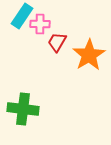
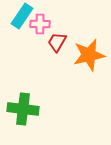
orange star: rotated 20 degrees clockwise
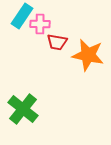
red trapezoid: rotated 110 degrees counterclockwise
orange star: moved 1 px left; rotated 24 degrees clockwise
green cross: rotated 32 degrees clockwise
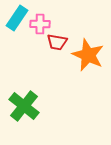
cyan rectangle: moved 5 px left, 2 px down
orange star: rotated 12 degrees clockwise
green cross: moved 1 px right, 3 px up
